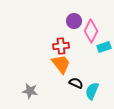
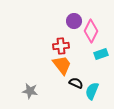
cyan rectangle: moved 3 px left, 7 px down
orange trapezoid: moved 1 px right, 1 px down
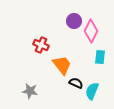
red cross: moved 20 px left, 1 px up; rotated 28 degrees clockwise
cyan rectangle: moved 1 px left, 3 px down; rotated 64 degrees counterclockwise
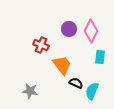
purple circle: moved 5 px left, 8 px down
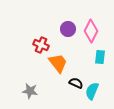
purple circle: moved 1 px left
orange trapezoid: moved 4 px left, 2 px up
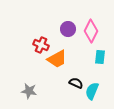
orange trapezoid: moved 1 px left, 4 px up; rotated 100 degrees clockwise
gray star: moved 1 px left
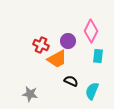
purple circle: moved 12 px down
cyan rectangle: moved 2 px left, 1 px up
black semicircle: moved 5 px left, 2 px up
gray star: moved 1 px right, 3 px down
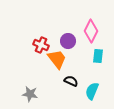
orange trapezoid: rotated 100 degrees counterclockwise
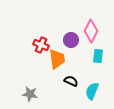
purple circle: moved 3 px right, 1 px up
orange trapezoid: rotated 30 degrees clockwise
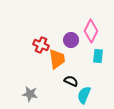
cyan semicircle: moved 8 px left, 4 px down
